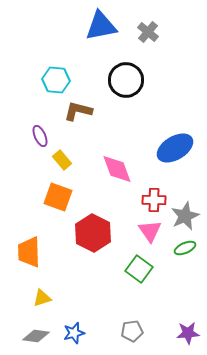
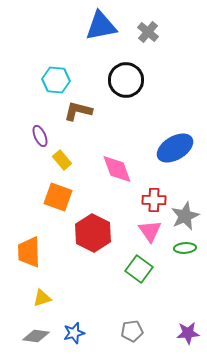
green ellipse: rotated 20 degrees clockwise
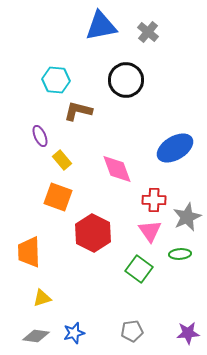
gray star: moved 2 px right, 1 px down
green ellipse: moved 5 px left, 6 px down
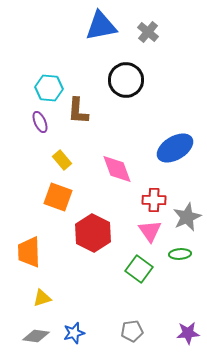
cyan hexagon: moved 7 px left, 8 px down
brown L-shape: rotated 100 degrees counterclockwise
purple ellipse: moved 14 px up
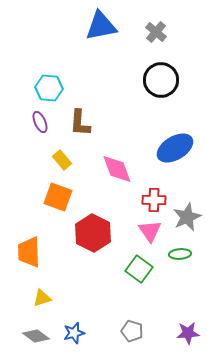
gray cross: moved 8 px right
black circle: moved 35 px right
brown L-shape: moved 2 px right, 12 px down
gray pentagon: rotated 25 degrees clockwise
gray diamond: rotated 28 degrees clockwise
